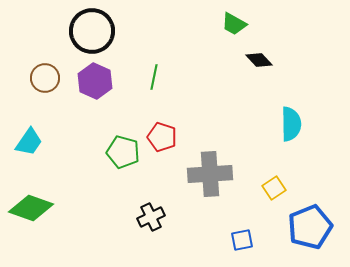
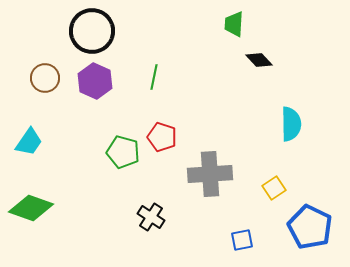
green trapezoid: rotated 64 degrees clockwise
black cross: rotated 32 degrees counterclockwise
blue pentagon: rotated 24 degrees counterclockwise
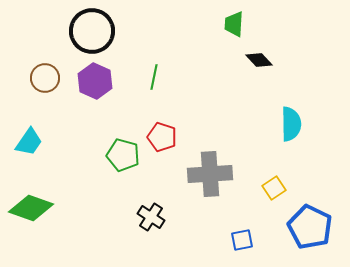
green pentagon: moved 3 px down
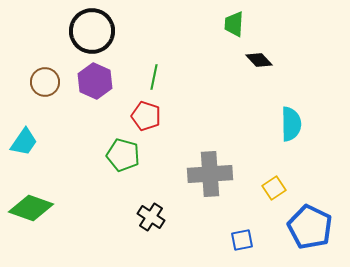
brown circle: moved 4 px down
red pentagon: moved 16 px left, 21 px up
cyan trapezoid: moved 5 px left
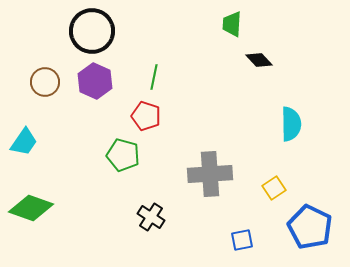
green trapezoid: moved 2 px left
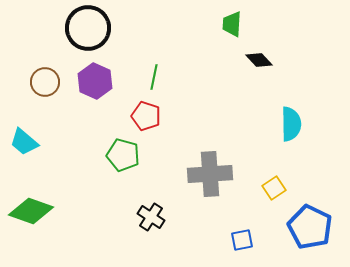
black circle: moved 4 px left, 3 px up
cyan trapezoid: rotated 96 degrees clockwise
green diamond: moved 3 px down
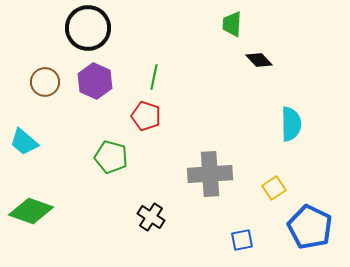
green pentagon: moved 12 px left, 2 px down
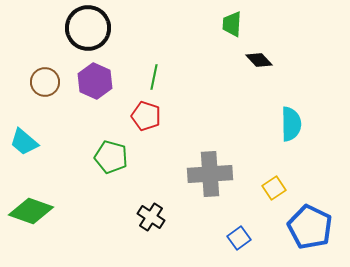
blue square: moved 3 px left, 2 px up; rotated 25 degrees counterclockwise
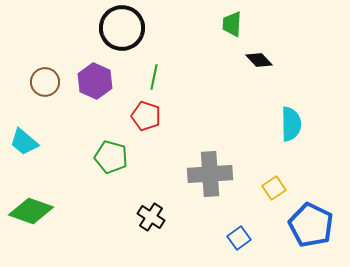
black circle: moved 34 px right
blue pentagon: moved 1 px right, 2 px up
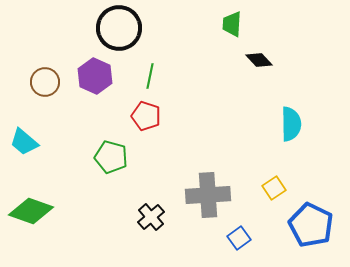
black circle: moved 3 px left
green line: moved 4 px left, 1 px up
purple hexagon: moved 5 px up
gray cross: moved 2 px left, 21 px down
black cross: rotated 16 degrees clockwise
